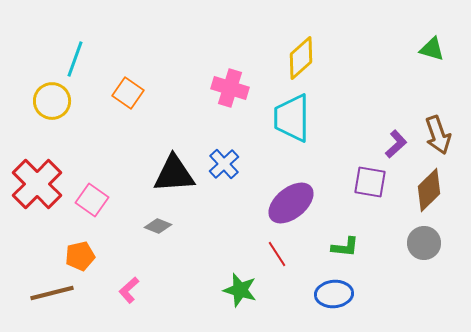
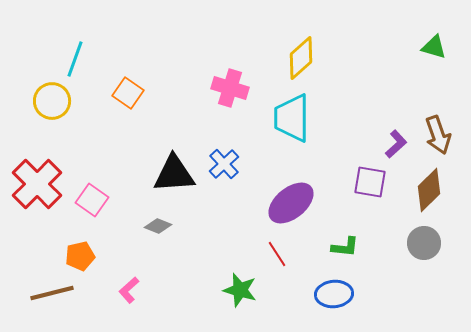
green triangle: moved 2 px right, 2 px up
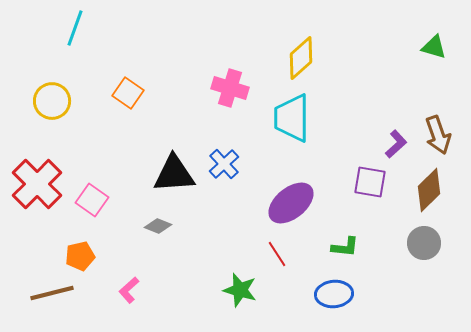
cyan line: moved 31 px up
